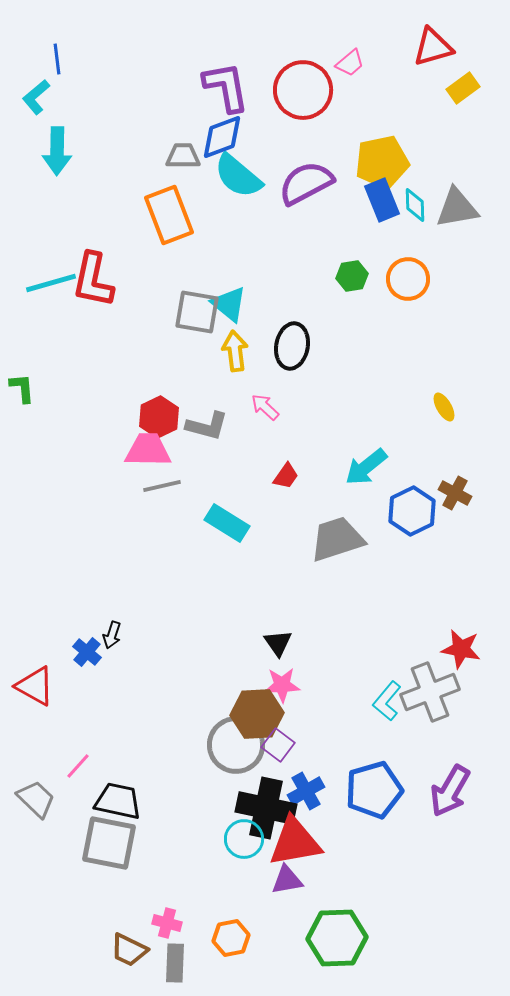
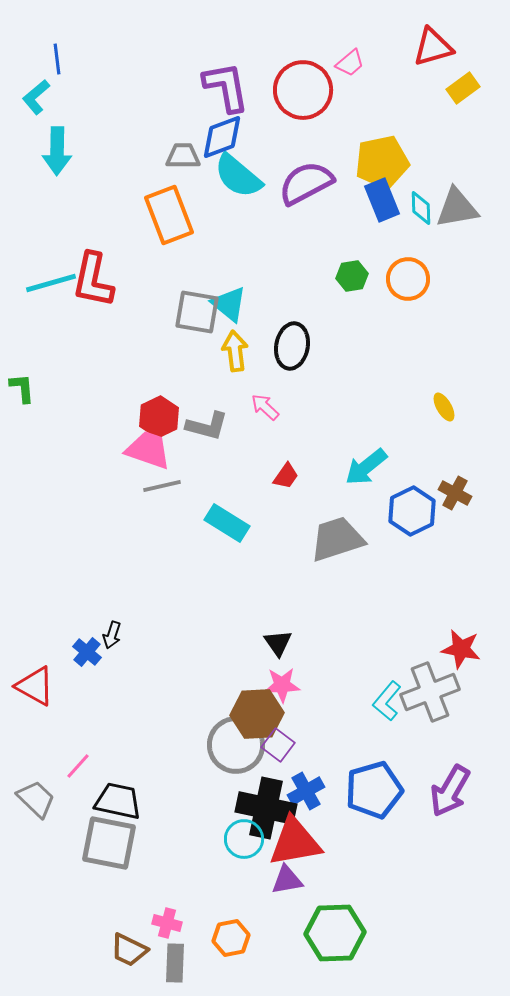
cyan diamond at (415, 205): moved 6 px right, 3 px down
pink trapezoid at (148, 450): rotated 18 degrees clockwise
green hexagon at (337, 938): moved 2 px left, 5 px up
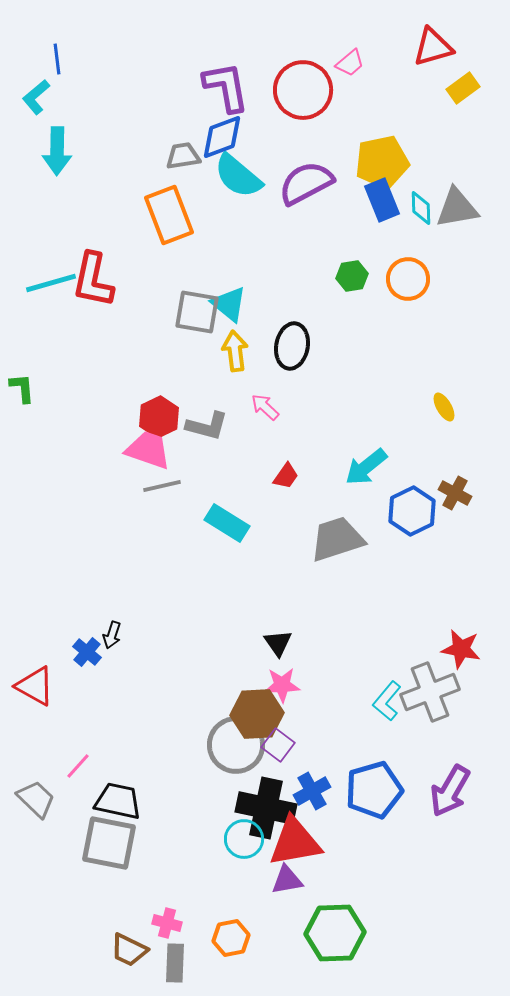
gray trapezoid at (183, 156): rotated 9 degrees counterclockwise
blue cross at (306, 791): moved 6 px right
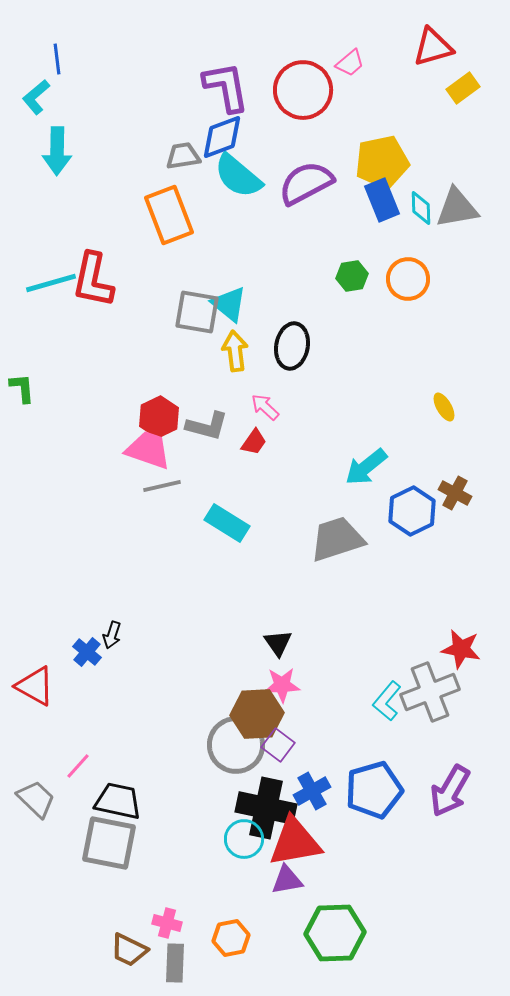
red trapezoid at (286, 476): moved 32 px left, 34 px up
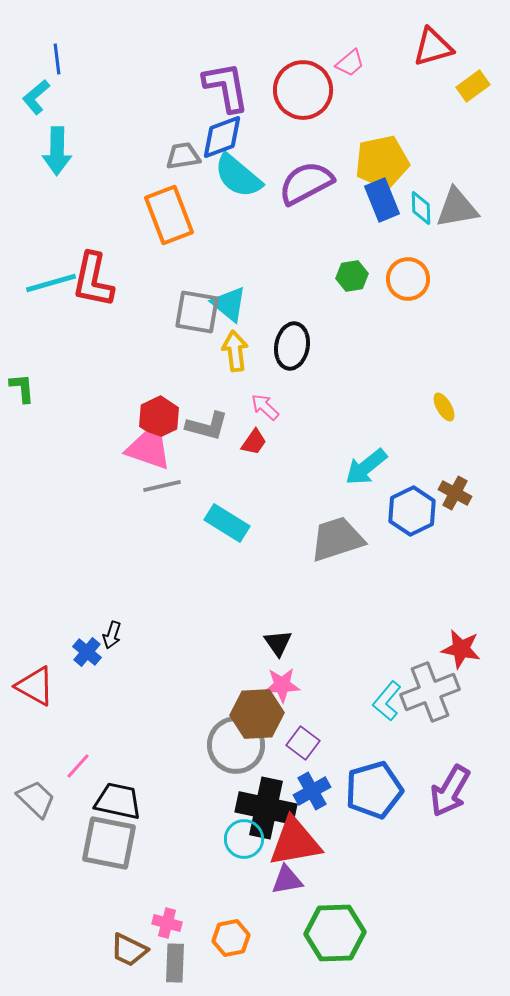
yellow rectangle at (463, 88): moved 10 px right, 2 px up
purple square at (278, 745): moved 25 px right, 2 px up
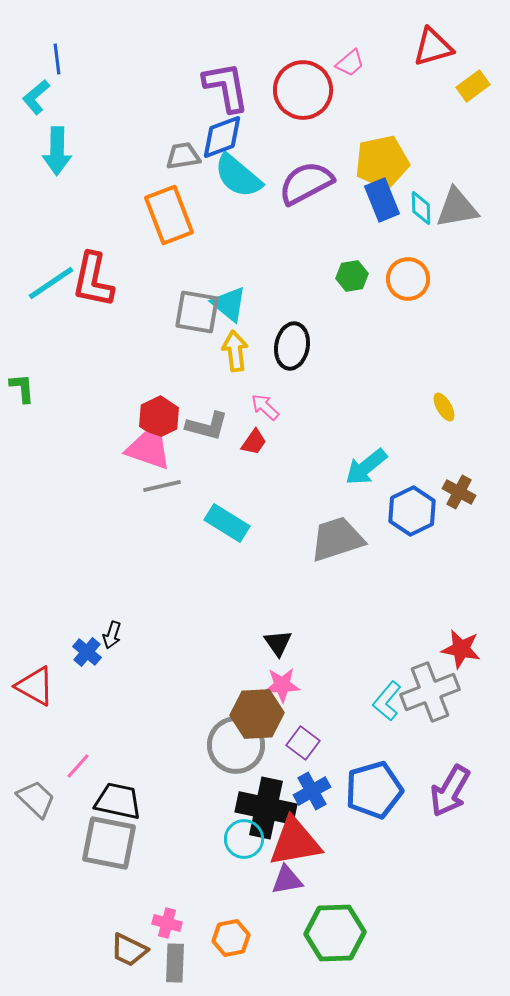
cyan line at (51, 283): rotated 18 degrees counterclockwise
brown cross at (455, 493): moved 4 px right, 1 px up
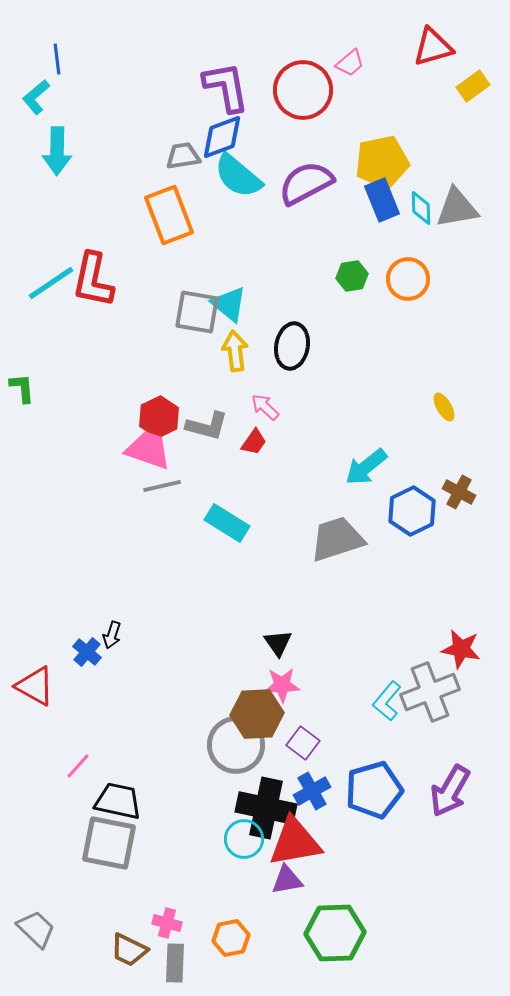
gray trapezoid at (36, 799): moved 130 px down
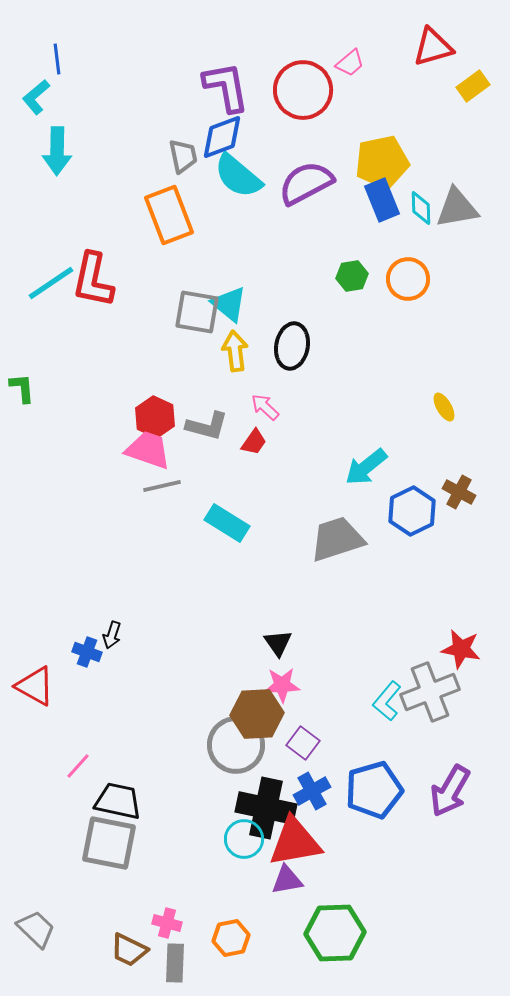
gray trapezoid at (183, 156): rotated 87 degrees clockwise
red hexagon at (159, 417): moved 4 px left; rotated 9 degrees counterclockwise
blue cross at (87, 652): rotated 20 degrees counterclockwise
